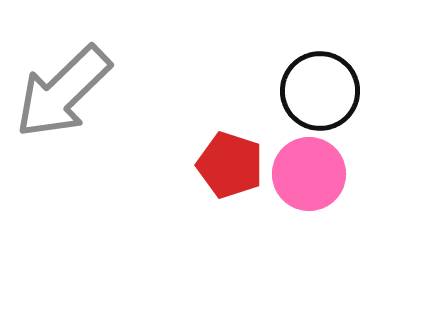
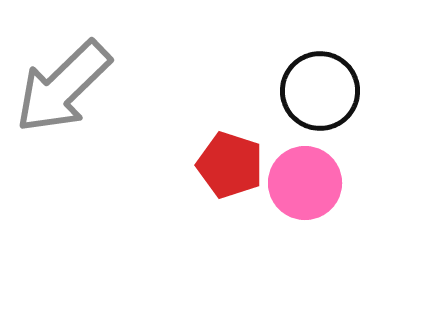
gray arrow: moved 5 px up
pink circle: moved 4 px left, 9 px down
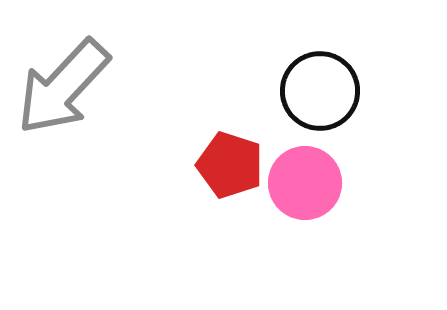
gray arrow: rotated 3 degrees counterclockwise
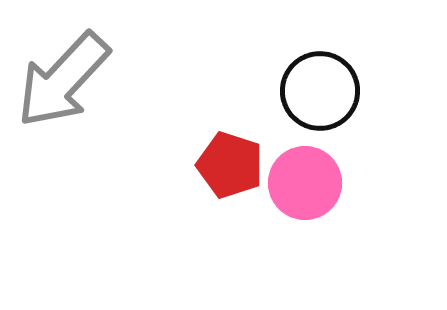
gray arrow: moved 7 px up
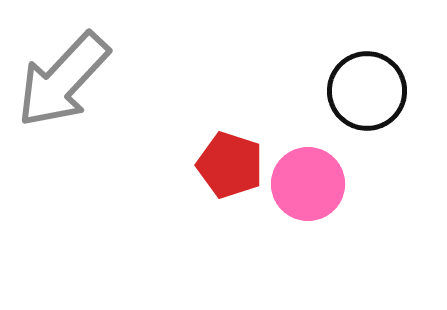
black circle: moved 47 px right
pink circle: moved 3 px right, 1 px down
